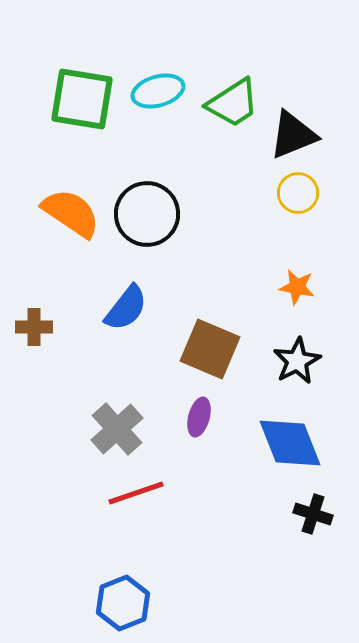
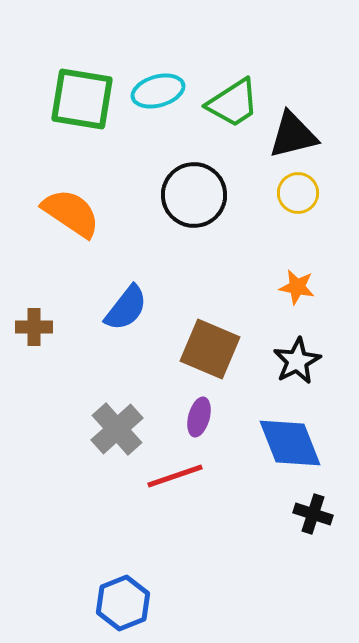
black triangle: rotated 8 degrees clockwise
black circle: moved 47 px right, 19 px up
red line: moved 39 px right, 17 px up
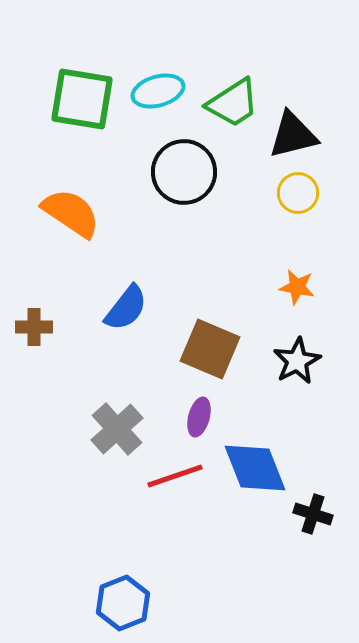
black circle: moved 10 px left, 23 px up
blue diamond: moved 35 px left, 25 px down
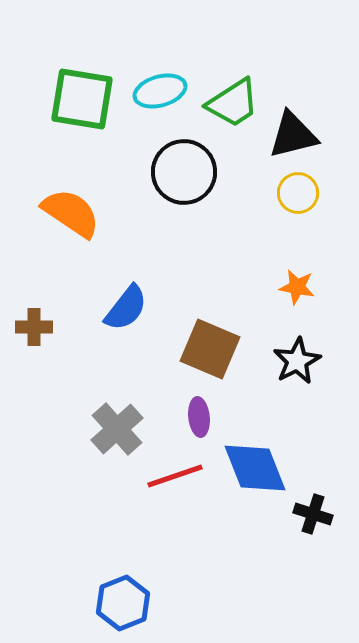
cyan ellipse: moved 2 px right
purple ellipse: rotated 21 degrees counterclockwise
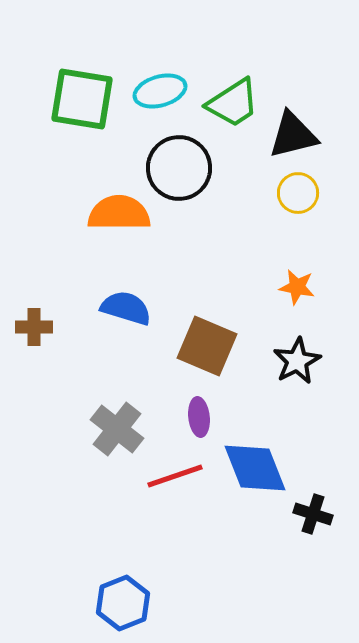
black circle: moved 5 px left, 4 px up
orange semicircle: moved 48 px right; rotated 34 degrees counterclockwise
blue semicircle: rotated 111 degrees counterclockwise
brown square: moved 3 px left, 3 px up
gray cross: rotated 10 degrees counterclockwise
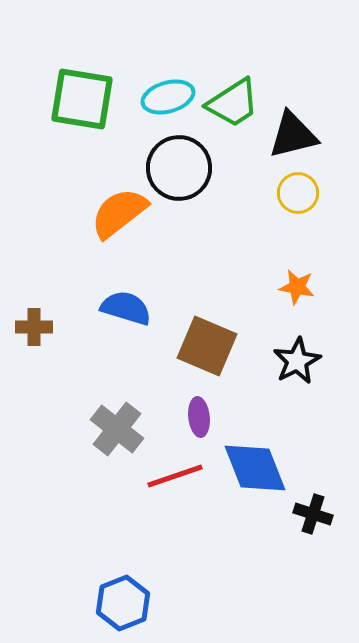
cyan ellipse: moved 8 px right, 6 px down
orange semicircle: rotated 38 degrees counterclockwise
